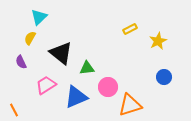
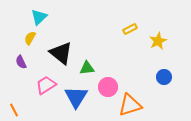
blue triangle: rotated 35 degrees counterclockwise
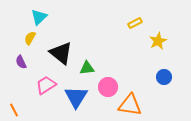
yellow rectangle: moved 5 px right, 6 px up
orange triangle: rotated 25 degrees clockwise
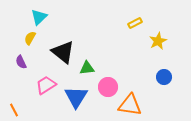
black triangle: moved 2 px right, 1 px up
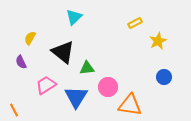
cyan triangle: moved 35 px right
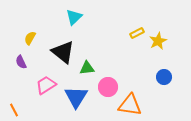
yellow rectangle: moved 2 px right, 10 px down
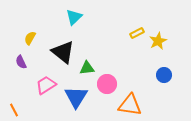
blue circle: moved 2 px up
pink circle: moved 1 px left, 3 px up
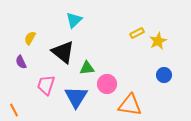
cyan triangle: moved 3 px down
pink trapezoid: rotated 40 degrees counterclockwise
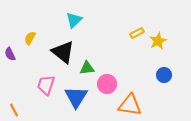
purple semicircle: moved 11 px left, 8 px up
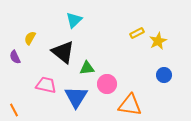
purple semicircle: moved 5 px right, 3 px down
pink trapezoid: rotated 85 degrees clockwise
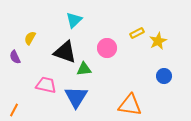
black triangle: moved 2 px right; rotated 20 degrees counterclockwise
green triangle: moved 3 px left, 1 px down
blue circle: moved 1 px down
pink circle: moved 36 px up
orange line: rotated 56 degrees clockwise
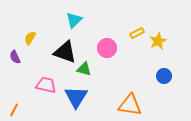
green triangle: rotated 21 degrees clockwise
